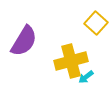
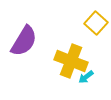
yellow cross: rotated 36 degrees clockwise
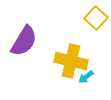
yellow square: moved 5 px up
yellow cross: rotated 8 degrees counterclockwise
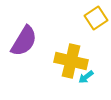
yellow square: rotated 15 degrees clockwise
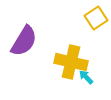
yellow cross: moved 1 px down
cyan arrow: rotated 84 degrees clockwise
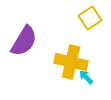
yellow square: moved 6 px left
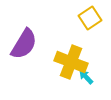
purple semicircle: moved 3 px down
yellow cross: rotated 8 degrees clockwise
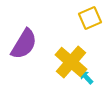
yellow square: rotated 10 degrees clockwise
yellow cross: rotated 20 degrees clockwise
